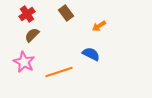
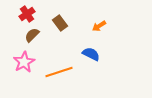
brown rectangle: moved 6 px left, 10 px down
pink star: rotated 15 degrees clockwise
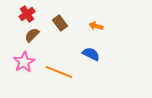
orange arrow: moved 3 px left; rotated 48 degrees clockwise
orange line: rotated 40 degrees clockwise
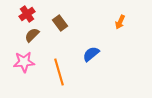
orange arrow: moved 24 px right, 4 px up; rotated 80 degrees counterclockwise
blue semicircle: rotated 66 degrees counterclockwise
pink star: rotated 25 degrees clockwise
orange line: rotated 52 degrees clockwise
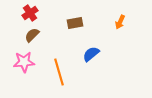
red cross: moved 3 px right, 1 px up
brown rectangle: moved 15 px right; rotated 63 degrees counterclockwise
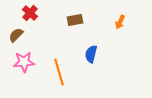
red cross: rotated 14 degrees counterclockwise
brown rectangle: moved 3 px up
brown semicircle: moved 16 px left
blue semicircle: rotated 36 degrees counterclockwise
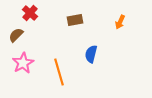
pink star: moved 1 px left, 1 px down; rotated 25 degrees counterclockwise
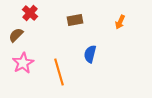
blue semicircle: moved 1 px left
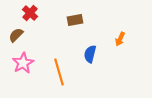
orange arrow: moved 17 px down
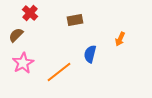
orange line: rotated 68 degrees clockwise
